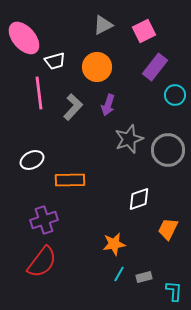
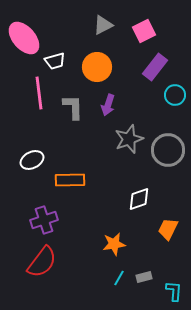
gray L-shape: rotated 44 degrees counterclockwise
cyan line: moved 4 px down
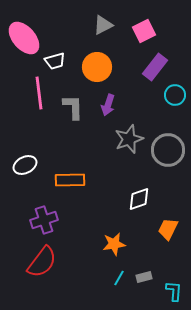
white ellipse: moved 7 px left, 5 px down
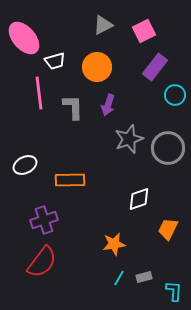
gray circle: moved 2 px up
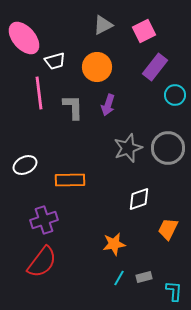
gray star: moved 1 px left, 9 px down
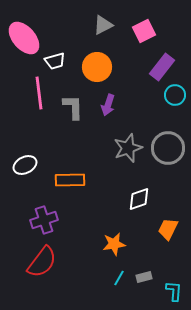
purple rectangle: moved 7 px right
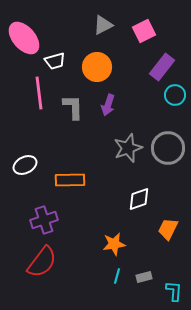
cyan line: moved 2 px left, 2 px up; rotated 14 degrees counterclockwise
